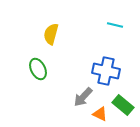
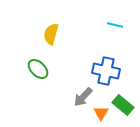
green ellipse: rotated 20 degrees counterclockwise
orange triangle: moved 1 px right, 1 px up; rotated 35 degrees clockwise
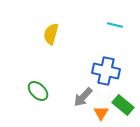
green ellipse: moved 22 px down
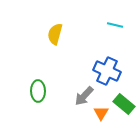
yellow semicircle: moved 4 px right
blue cross: moved 1 px right; rotated 12 degrees clockwise
green ellipse: rotated 45 degrees clockwise
gray arrow: moved 1 px right, 1 px up
green rectangle: moved 1 px right, 1 px up
